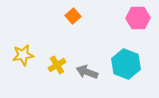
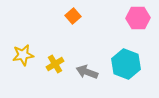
yellow cross: moved 2 px left, 1 px up
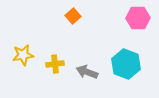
yellow cross: rotated 24 degrees clockwise
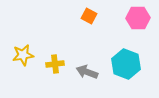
orange square: moved 16 px right; rotated 21 degrees counterclockwise
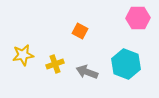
orange square: moved 9 px left, 15 px down
yellow cross: rotated 12 degrees counterclockwise
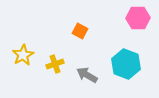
yellow star: rotated 20 degrees counterclockwise
gray arrow: moved 3 px down; rotated 10 degrees clockwise
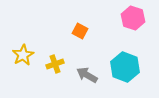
pink hexagon: moved 5 px left; rotated 20 degrees clockwise
cyan hexagon: moved 1 px left, 3 px down
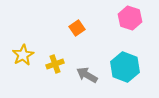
pink hexagon: moved 3 px left
orange square: moved 3 px left, 3 px up; rotated 28 degrees clockwise
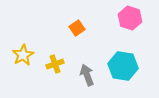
cyan hexagon: moved 2 px left, 1 px up; rotated 12 degrees counterclockwise
gray arrow: rotated 40 degrees clockwise
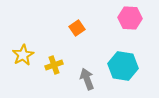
pink hexagon: rotated 15 degrees counterclockwise
yellow cross: moved 1 px left, 1 px down
gray arrow: moved 4 px down
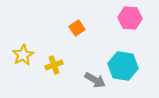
gray arrow: moved 8 px right, 1 px down; rotated 140 degrees clockwise
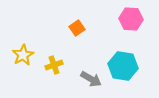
pink hexagon: moved 1 px right, 1 px down
gray arrow: moved 4 px left, 1 px up
